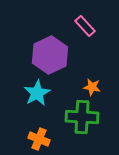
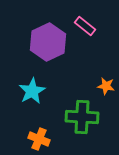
pink rectangle: rotated 10 degrees counterclockwise
purple hexagon: moved 2 px left, 13 px up
orange star: moved 14 px right, 1 px up
cyan star: moved 5 px left, 2 px up
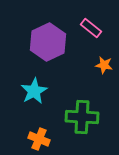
pink rectangle: moved 6 px right, 2 px down
orange star: moved 2 px left, 21 px up
cyan star: moved 2 px right
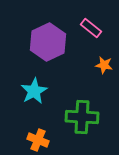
orange cross: moved 1 px left, 1 px down
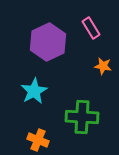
pink rectangle: rotated 20 degrees clockwise
orange star: moved 1 px left, 1 px down
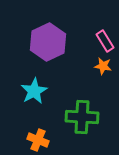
pink rectangle: moved 14 px right, 13 px down
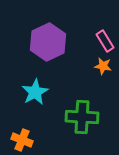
cyan star: moved 1 px right, 1 px down
orange cross: moved 16 px left
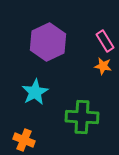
orange cross: moved 2 px right
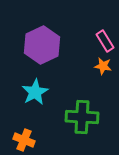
purple hexagon: moved 6 px left, 3 px down
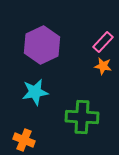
pink rectangle: moved 2 px left, 1 px down; rotated 75 degrees clockwise
cyan star: rotated 20 degrees clockwise
